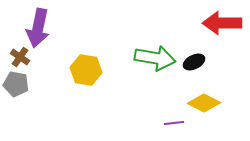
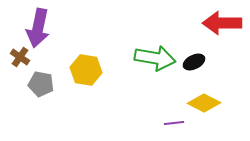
gray pentagon: moved 25 px right
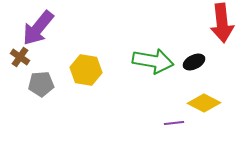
red arrow: rotated 96 degrees counterclockwise
purple arrow: rotated 27 degrees clockwise
green arrow: moved 2 px left, 3 px down
gray pentagon: rotated 15 degrees counterclockwise
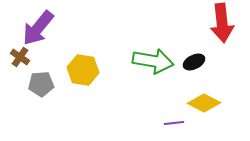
yellow hexagon: moved 3 px left
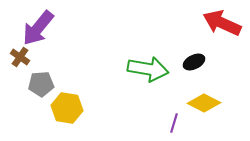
red arrow: rotated 120 degrees clockwise
green arrow: moved 5 px left, 8 px down
yellow hexagon: moved 16 px left, 38 px down
purple line: rotated 66 degrees counterclockwise
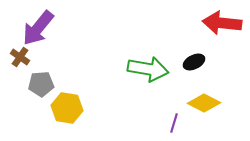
red arrow: rotated 18 degrees counterclockwise
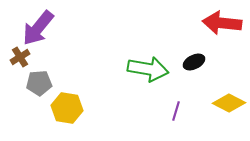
brown cross: rotated 24 degrees clockwise
gray pentagon: moved 2 px left, 1 px up
yellow diamond: moved 25 px right
purple line: moved 2 px right, 12 px up
